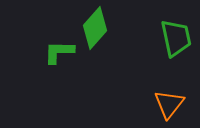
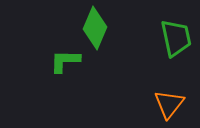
green diamond: rotated 18 degrees counterclockwise
green L-shape: moved 6 px right, 9 px down
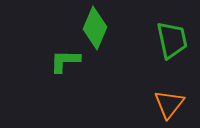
green trapezoid: moved 4 px left, 2 px down
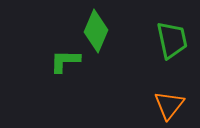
green diamond: moved 1 px right, 3 px down
orange triangle: moved 1 px down
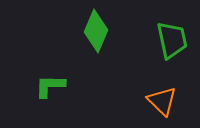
green L-shape: moved 15 px left, 25 px down
orange triangle: moved 7 px left, 4 px up; rotated 24 degrees counterclockwise
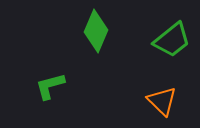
green trapezoid: rotated 63 degrees clockwise
green L-shape: rotated 16 degrees counterclockwise
